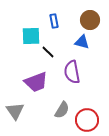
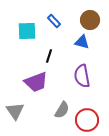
blue rectangle: rotated 32 degrees counterclockwise
cyan square: moved 4 px left, 5 px up
black line: moved 1 px right, 4 px down; rotated 64 degrees clockwise
purple semicircle: moved 10 px right, 4 px down
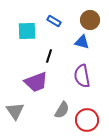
blue rectangle: rotated 16 degrees counterclockwise
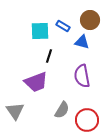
blue rectangle: moved 9 px right, 5 px down
cyan square: moved 13 px right
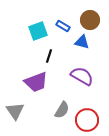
cyan square: moved 2 px left; rotated 18 degrees counterclockwise
purple semicircle: rotated 130 degrees clockwise
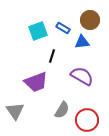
blue rectangle: moved 2 px down
blue triangle: rotated 21 degrees counterclockwise
black line: moved 3 px right
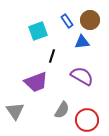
blue rectangle: moved 4 px right, 7 px up; rotated 24 degrees clockwise
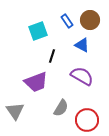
blue triangle: moved 3 px down; rotated 35 degrees clockwise
gray semicircle: moved 1 px left, 2 px up
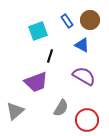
black line: moved 2 px left
purple semicircle: moved 2 px right
gray triangle: rotated 24 degrees clockwise
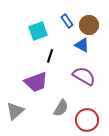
brown circle: moved 1 px left, 5 px down
